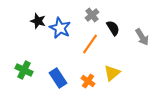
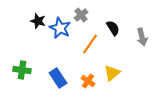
gray cross: moved 11 px left
gray arrow: rotated 18 degrees clockwise
green cross: moved 2 px left; rotated 18 degrees counterclockwise
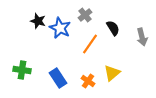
gray cross: moved 4 px right
